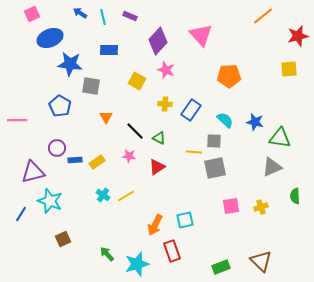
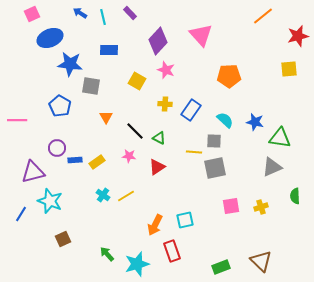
purple rectangle at (130, 16): moved 3 px up; rotated 24 degrees clockwise
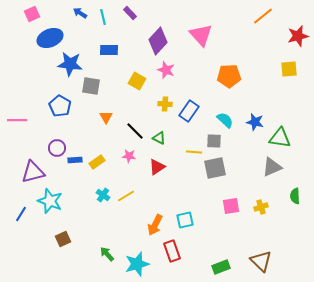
blue rectangle at (191, 110): moved 2 px left, 1 px down
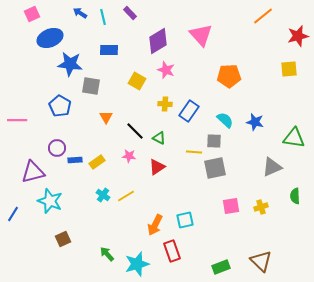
purple diamond at (158, 41): rotated 16 degrees clockwise
green triangle at (280, 138): moved 14 px right
blue line at (21, 214): moved 8 px left
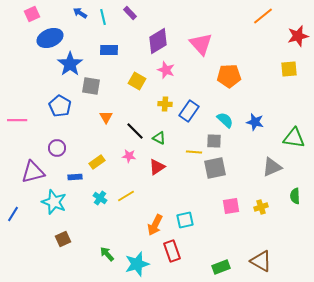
pink triangle at (201, 35): moved 9 px down
blue star at (70, 64): rotated 30 degrees clockwise
blue rectangle at (75, 160): moved 17 px down
cyan cross at (103, 195): moved 3 px left, 3 px down
cyan star at (50, 201): moved 4 px right, 1 px down
brown triangle at (261, 261): rotated 15 degrees counterclockwise
